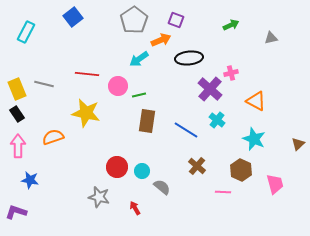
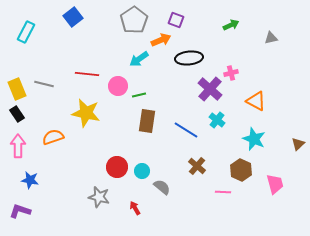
purple L-shape: moved 4 px right, 1 px up
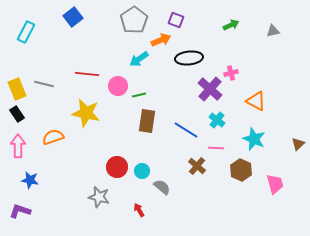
gray triangle: moved 2 px right, 7 px up
pink line: moved 7 px left, 44 px up
red arrow: moved 4 px right, 2 px down
